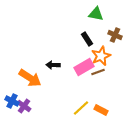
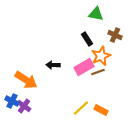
orange arrow: moved 4 px left, 2 px down
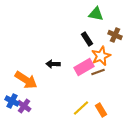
black arrow: moved 1 px up
orange rectangle: rotated 32 degrees clockwise
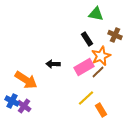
brown line: rotated 24 degrees counterclockwise
yellow line: moved 5 px right, 10 px up
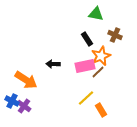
pink rectangle: moved 1 px right, 1 px up; rotated 18 degrees clockwise
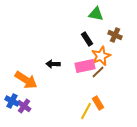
yellow line: moved 13 px down; rotated 18 degrees counterclockwise
orange rectangle: moved 3 px left, 7 px up
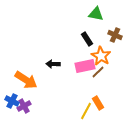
orange star: rotated 18 degrees counterclockwise
purple cross: rotated 24 degrees clockwise
